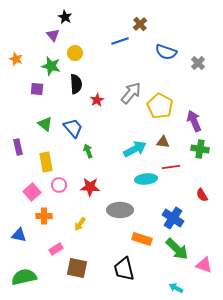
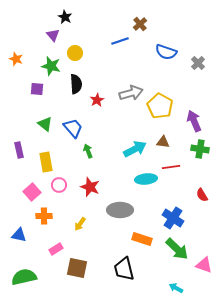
gray arrow at (131, 93): rotated 35 degrees clockwise
purple rectangle at (18, 147): moved 1 px right, 3 px down
red star at (90, 187): rotated 18 degrees clockwise
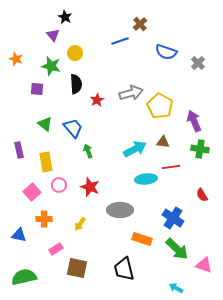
orange cross at (44, 216): moved 3 px down
